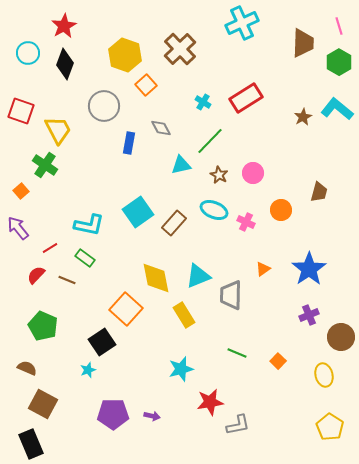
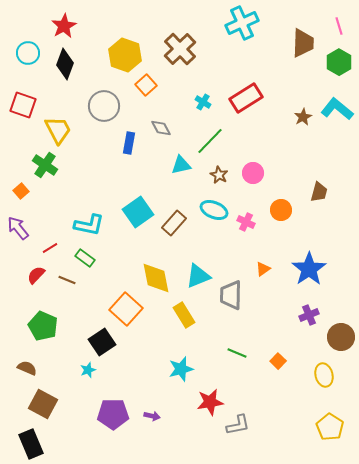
red square at (21, 111): moved 2 px right, 6 px up
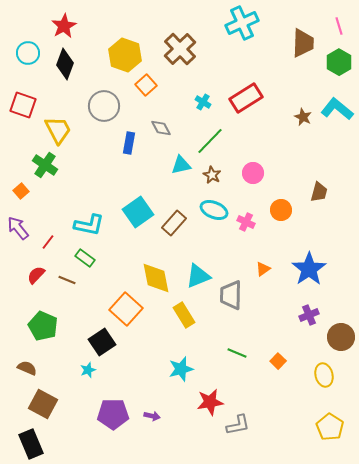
brown star at (303, 117): rotated 18 degrees counterclockwise
brown star at (219, 175): moved 7 px left
red line at (50, 248): moved 2 px left, 6 px up; rotated 21 degrees counterclockwise
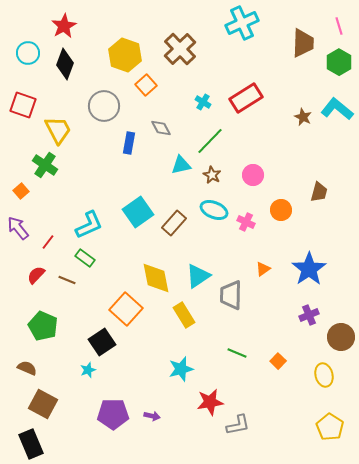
pink circle at (253, 173): moved 2 px down
cyan L-shape at (89, 225): rotated 36 degrees counterclockwise
cyan triangle at (198, 276): rotated 12 degrees counterclockwise
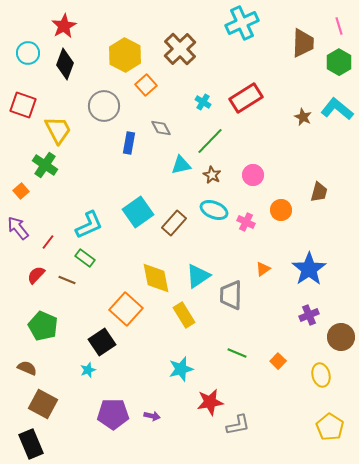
yellow hexagon at (125, 55): rotated 8 degrees clockwise
yellow ellipse at (324, 375): moved 3 px left
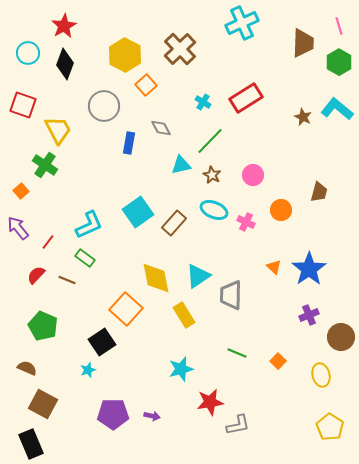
orange triangle at (263, 269): moved 11 px right, 2 px up; rotated 42 degrees counterclockwise
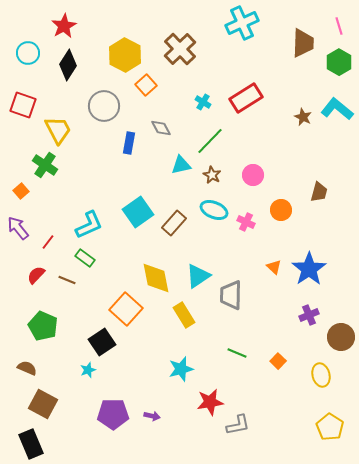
black diamond at (65, 64): moved 3 px right, 1 px down; rotated 12 degrees clockwise
